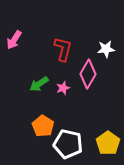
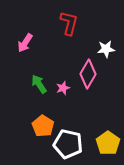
pink arrow: moved 11 px right, 3 px down
red L-shape: moved 6 px right, 26 px up
green arrow: rotated 90 degrees clockwise
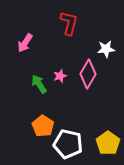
pink star: moved 3 px left, 12 px up
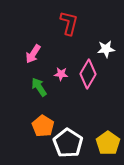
pink arrow: moved 8 px right, 11 px down
pink star: moved 1 px right, 2 px up; rotated 24 degrees clockwise
green arrow: moved 3 px down
white pentagon: moved 1 px up; rotated 20 degrees clockwise
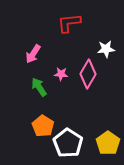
red L-shape: rotated 110 degrees counterclockwise
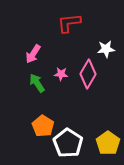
green arrow: moved 2 px left, 4 px up
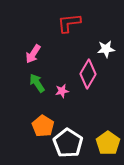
pink star: moved 1 px right, 17 px down; rotated 16 degrees counterclockwise
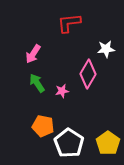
orange pentagon: rotated 20 degrees counterclockwise
white pentagon: moved 1 px right
